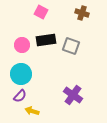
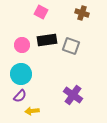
black rectangle: moved 1 px right
yellow arrow: rotated 24 degrees counterclockwise
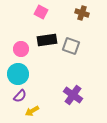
pink circle: moved 1 px left, 4 px down
cyan circle: moved 3 px left
yellow arrow: rotated 24 degrees counterclockwise
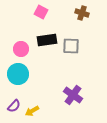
gray square: rotated 18 degrees counterclockwise
purple semicircle: moved 6 px left, 10 px down
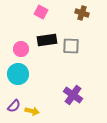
yellow arrow: rotated 136 degrees counterclockwise
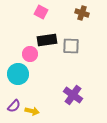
pink circle: moved 9 px right, 5 px down
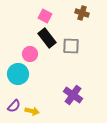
pink square: moved 4 px right, 4 px down
black rectangle: moved 2 px up; rotated 60 degrees clockwise
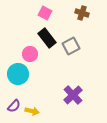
pink square: moved 3 px up
gray square: rotated 30 degrees counterclockwise
purple cross: rotated 12 degrees clockwise
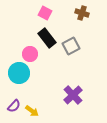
cyan circle: moved 1 px right, 1 px up
yellow arrow: rotated 24 degrees clockwise
